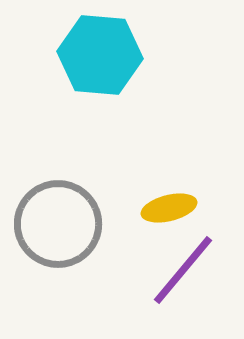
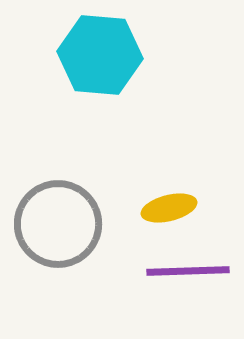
purple line: moved 5 px right, 1 px down; rotated 48 degrees clockwise
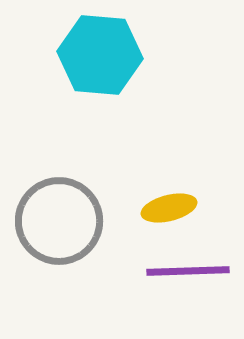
gray circle: moved 1 px right, 3 px up
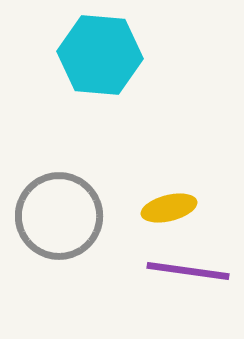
gray circle: moved 5 px up
purple line: rotated 10 degrees clockwise
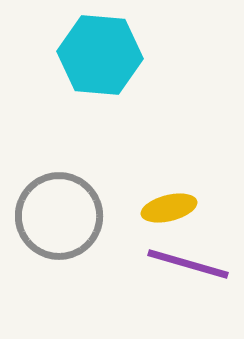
purple line: moved 7 px up; rotated 8 degrees clockwise
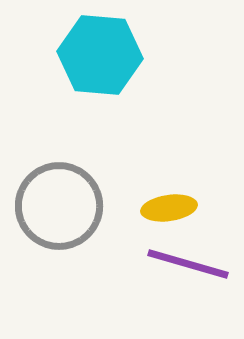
yellow ellipse: rotated 6 degrees clockwise
gray circle: moved 10 px up
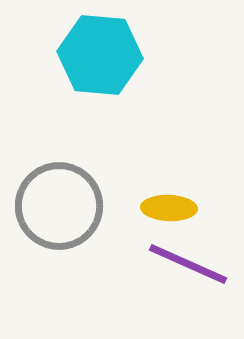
yellow ellipse: rotated 10 degrees clockwise
purple line: rotated 8 degrees clockwise
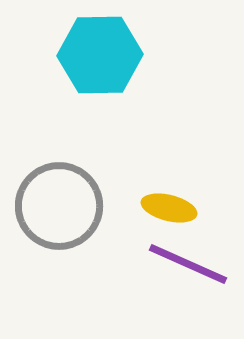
cyan hexagon: rotated 6 degrees counterclockwise
yellow ellipse: rotated 12 degrees clockwise
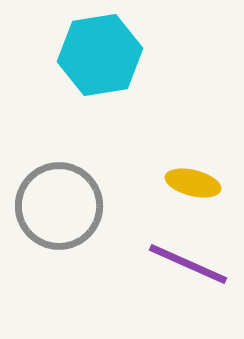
cyan hexagon: rotated 8 degrees counterclockwise
yellow ellipse: moved 24 px right, 25 px up
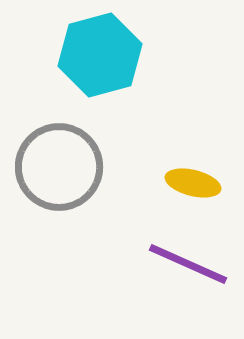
cyan hexagon: rotated 6 degrees counterclockwise
gray circle: moved 39 px up
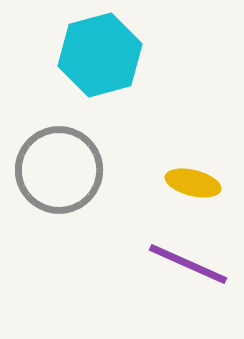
gray circle: moved 3 px down
